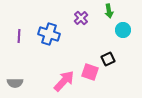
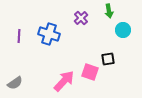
black square: rotated 16 degrees clockwise
gray semicircle: rotated 35 degrees counterclockwise
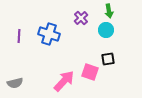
cyan circle: moved 17 px left
gray semicircle: rotated 21 degrees clockwise
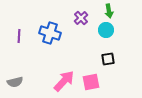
blue cross: moved 1 px right, 1 px up
pink square: moved 1 px right, 10 px down; rotated 30 degrees counterclockwise
gray semicircle: moved 1 px up
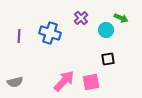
green arrow: moved 12 px right, 7 px down; rotated 56 degrees counterclockwise
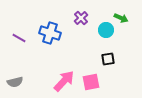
purple line: moved 2 px down; rotated 64 degrees counterclockwise
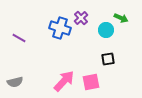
blue cross: moved 10 px right, 5 px up
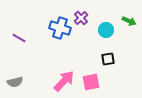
green arrow: moved 8 px right, 3 px down
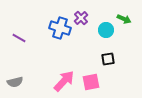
green arrow: moved 5 px left, 2 px up
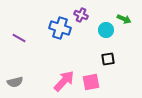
purple cross: moved 3 px up; rotated 24 degrees counterclockwise
